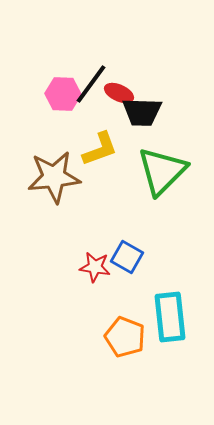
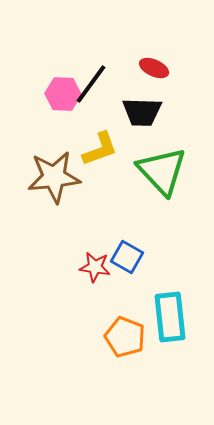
red ellipse: moved 35 px right, 25 px up
green triangle: rotated 28 degrees counterclockwise
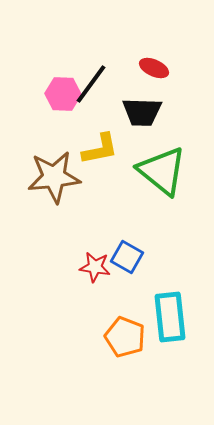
yellow L-shape: rotated 9 degrees clockwise
green triangle: rotated 8 degrees counterclockwise
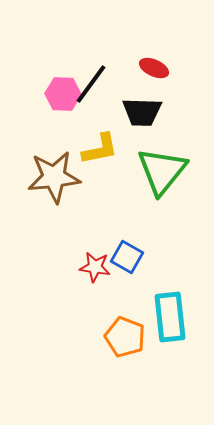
green triangle: rotated 30 degrees clockwise
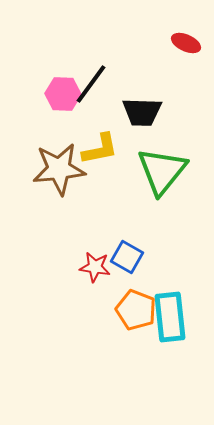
red ellipse: moved 32 px right, 25 px up
brown star: moved 5 px right, 8 px up
orange pentagon: moved 11 px right, 27 px up
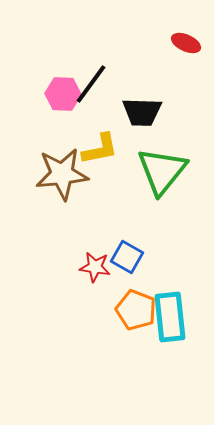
brown star: moved 3 px right, 5 px down
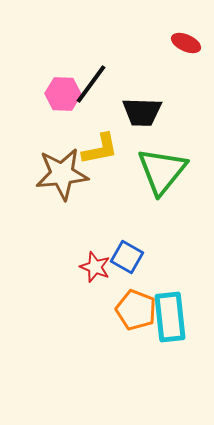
red star: rotated 12 degrees clockwise
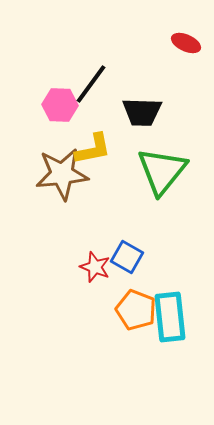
pink hexagon: moved 3 px left, 11 px down
yellow L-shape: moved 7 px left
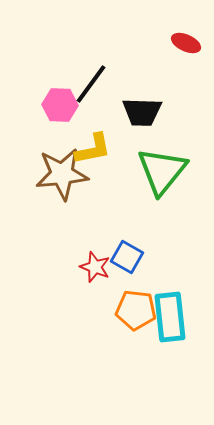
orange pentagon: rotated 15 degrees counterclockwise
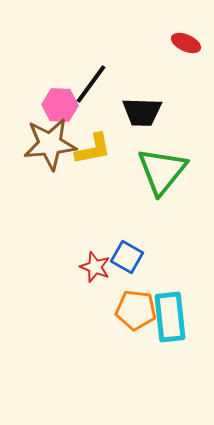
brown star: moved 12 px left, 30 px up
